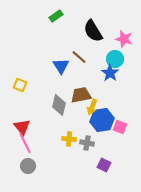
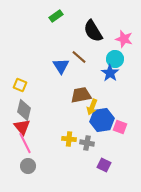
gray diamond: moved 35 px left, 5 px down
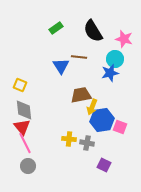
green rectangle: moved 12 px down
brown line: rotated 35 degrees counterclockwise
blue star: rotated 24 degrees clockwise
gray diamond: rotated 20 degrees counterclockwise
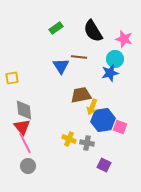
yellow square: moved 8 px left, 7 px up; rotated 32 degrees counterclockwise
blue hexagon: moved 1 px right
yellow cross: rotated 16 degrees clockwise
